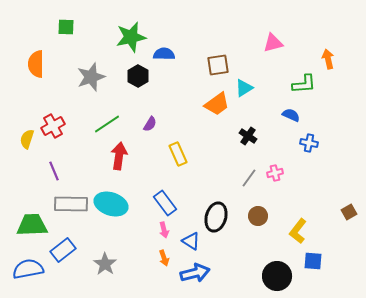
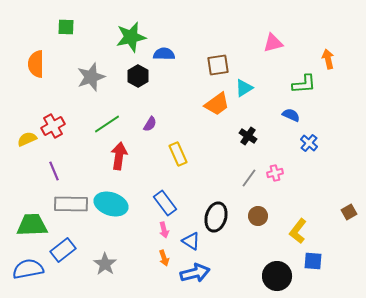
yellow semicircle at (27, 139): rotated 48 degrees clockwise
blue cross at (309, 143): rotated 30 degrees clockwise
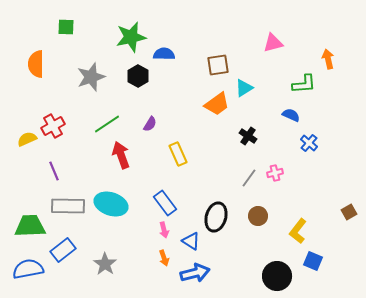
red arrow at (119, 156): moved 2 px right, 1 px up; rotated 28 degrees counterclockwise
gray rectangle at (71, 204): moved 3 px left, 2 px down
green trapezoid at (32, 225): moved 2 px left, 1 px down
blue square at (313, 261): rotated 18 degrees clockwise
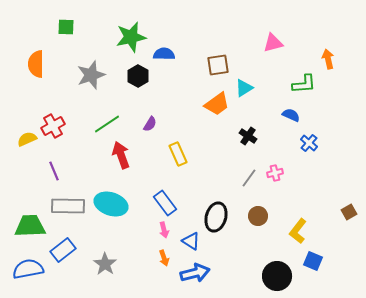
gray star at (91, 77): moved 2 px up
